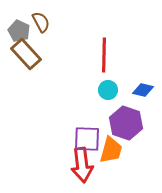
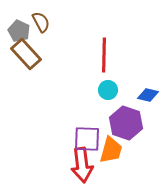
blue diamond: moved 5 px right, 5 px down
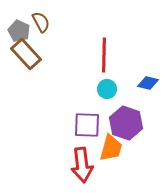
cyan circle: moved 1 px left, 1 px up
blue diamond: moved 12 px up
purple square: moved 14 px up
orange trapezoid: moved 2 px up
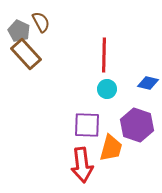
purple hexagon: moved 11 px right, 2 px down
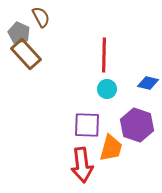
brown semicircle: moved 5 px up
gray pentagon: moved 2 px down
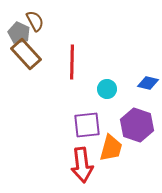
brown semicircle: moved 6 px left, 4 px down
red line: moved 32 px left, 7 px down
purple square: rotated 8 degrees counterclockwise
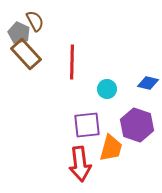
red arrow: moved 2 px left, 1 px up
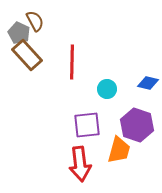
brown rectangle: moved 1 px right, 1 px down
orange trapezoid: moved 8 px right, 2 px down
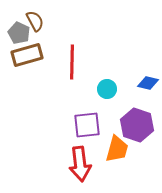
brown rectangle: rotated 64 degrees counterclockwise
orange trapezoid: moved 2 px left, 1 px up
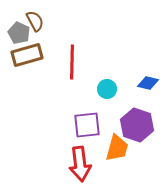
orange trapezoid: moved 1 px up
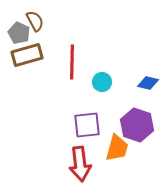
cyan circle: moved 5 px left, 7 px up
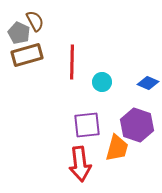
blue diamond: rotated 10 degrees clockwise
